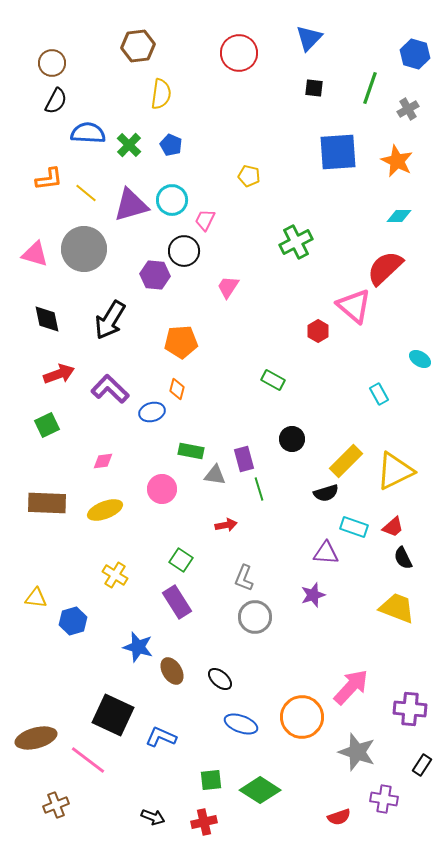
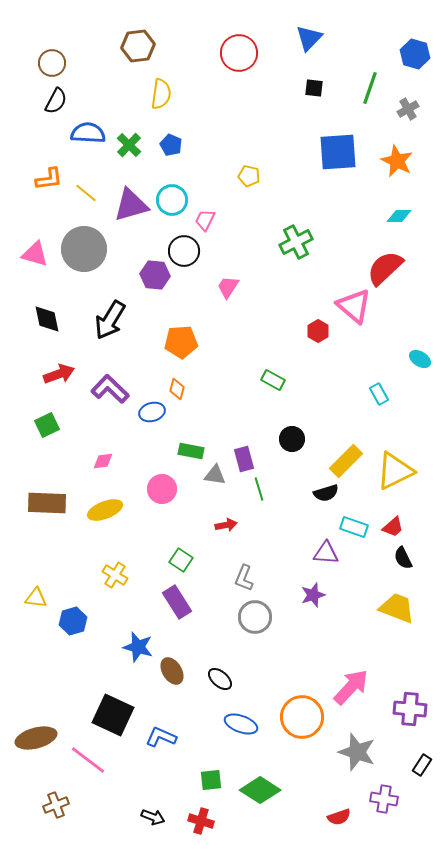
red cross at (204, 822): moved 3 px left, 1 px up; rotated 30 degrees clockwise
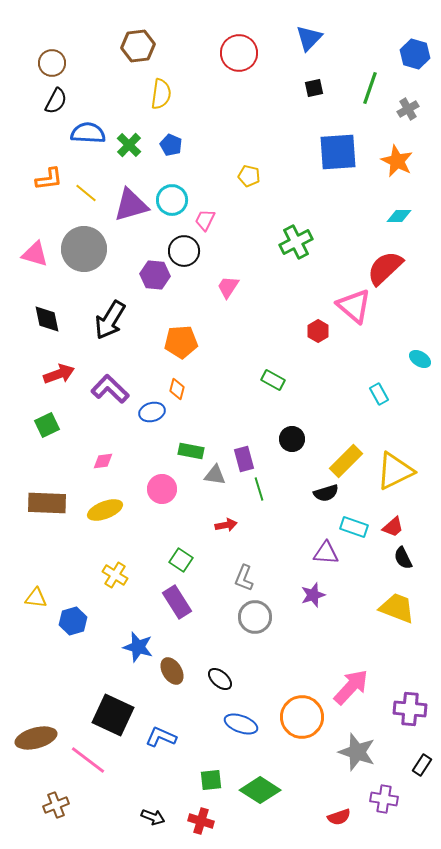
black square at (314, 88): rotated 18 degrees counterclockwise
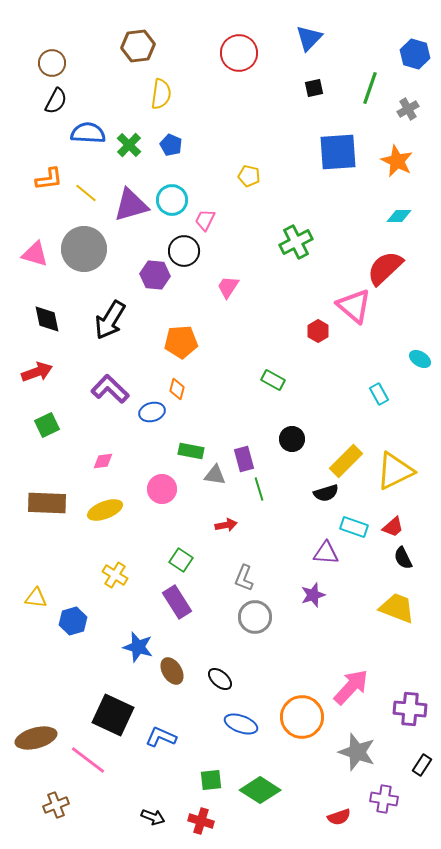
red arrow at (59, 374): moved 22 px left, 2 px up
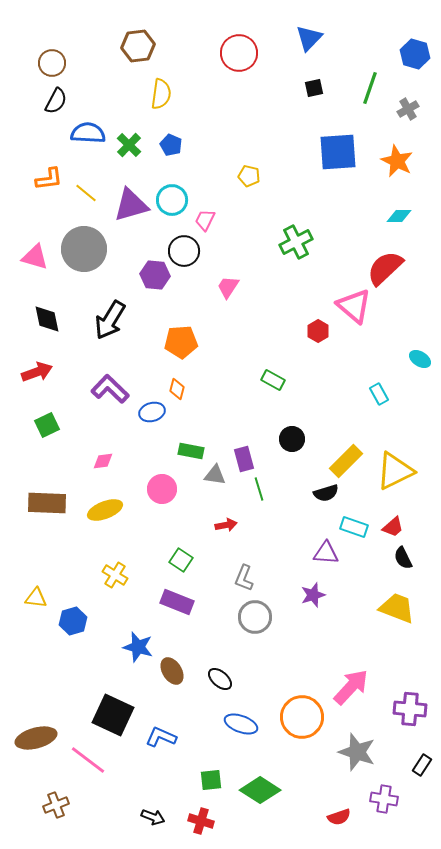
pink triangle at (35, 254): moved 3 px down
purple rectangle at (177, 602): rotated 36 degrees counterclockwise
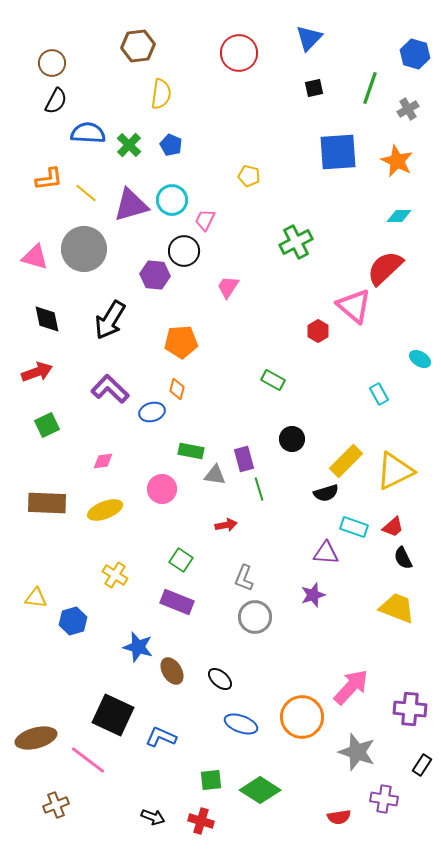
red semicircle at (339, 817): rotated 10 degrees clockwise
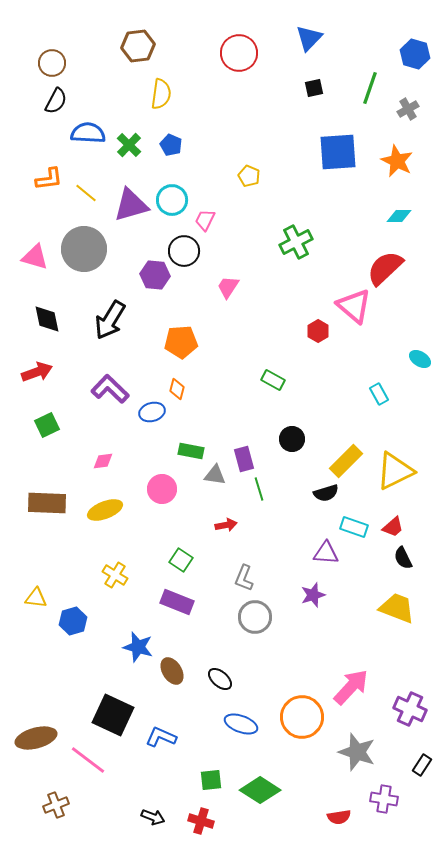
yellow pentagon at (249, 176): rotated 10 degrees clockwise
purple cross at (410, 709): rotated 20 degrees clockwise
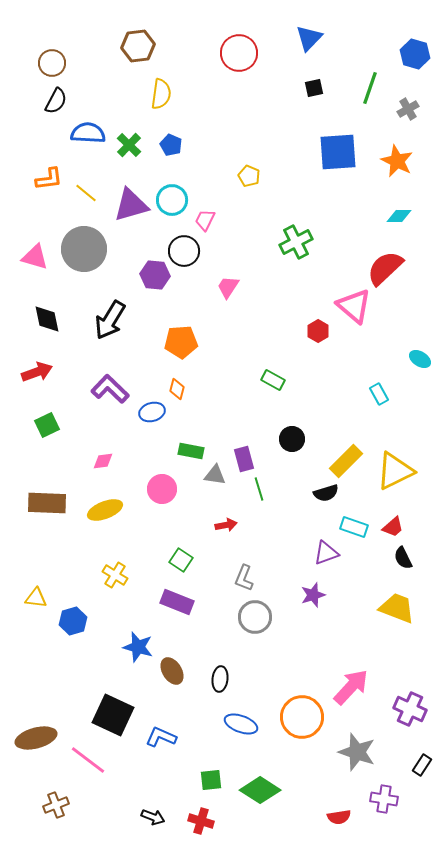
purple triangle at (326, 553): rotated 24 degrees counterclockwise
black ellipse at (220, 679): rotated 55 degrees clockwise
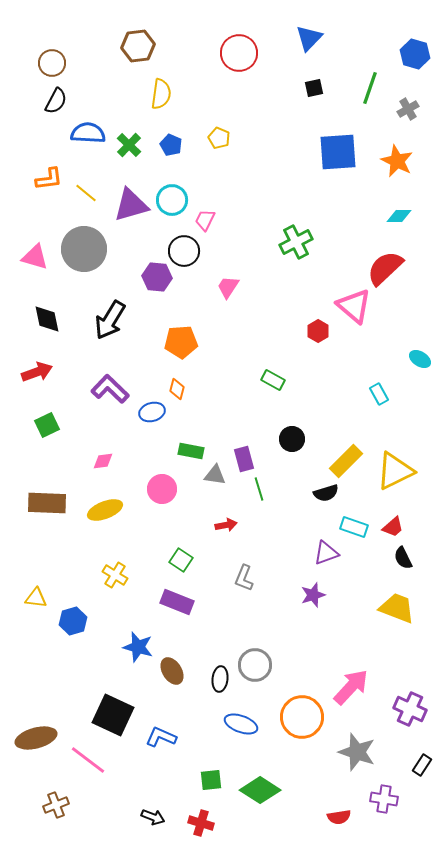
yellow pentagon at (249, 176): moved 30 px left, 38 px up
purple hexagon at (155, 275): moved 2 px right, 2 px down
gray circle at (255, 617): moved 48 px down
red cross at (201, 821): moved 2 px down
